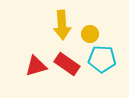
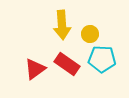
red triangle: moved 1 px left, 3 px down; rotated 20 degrees counterclockwise
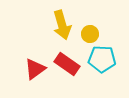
yellow arrow: rotated 12 degrees counterclockwise
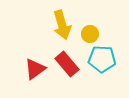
red rectangle: rotated 15 degrees clockwise
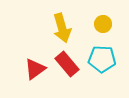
yellow arrow: moved 3 px down
yellow circle: moved 13 px right, 10 px up
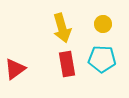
red rectangle: rotated 30 degrees clockwise
red triangle: moved 20 px left
